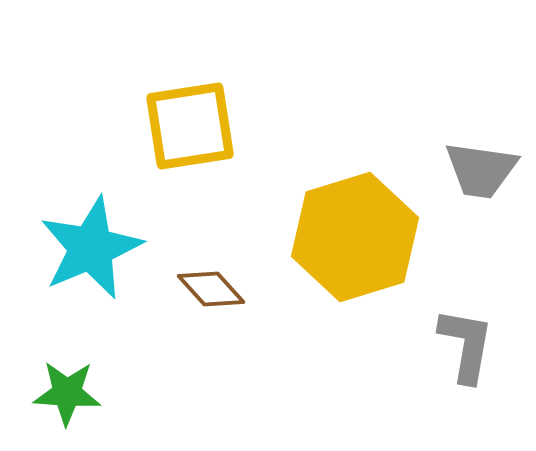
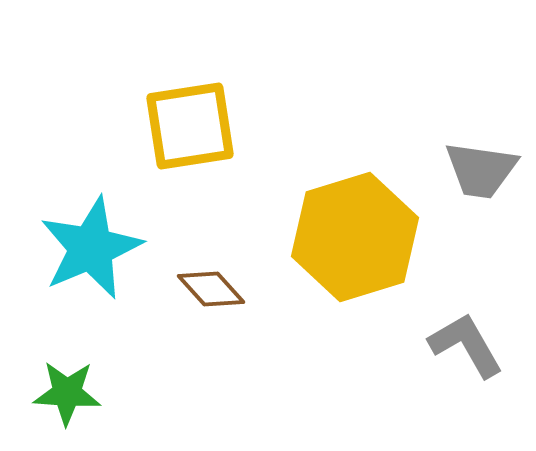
gray L-shape: rotated 40 degrees counterclockwise
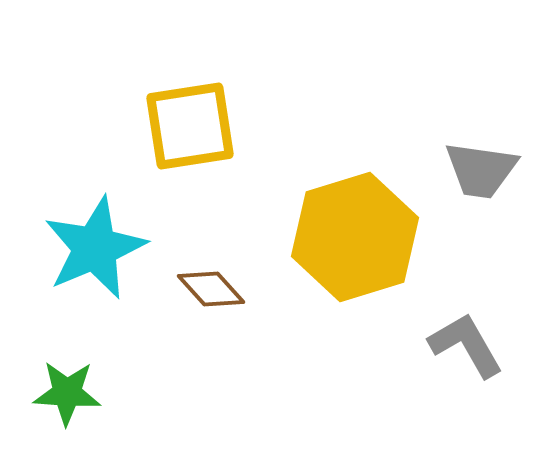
cyan star: moved 4 px right
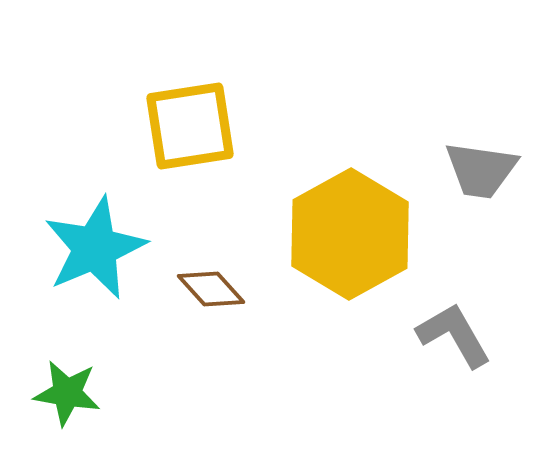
yellow hexagon: moved 5 px left, 3 px up; rotated 12 degrees counterclockwise
gray L-shape: moved 12 px left, 10 px up
green star: rotated 6 degrees clockwise
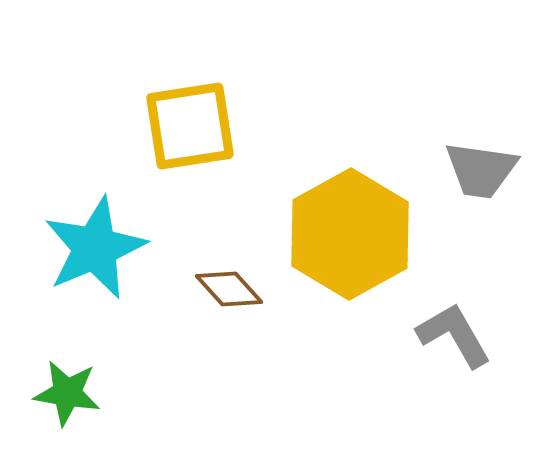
brown diamond: moved 18 px right
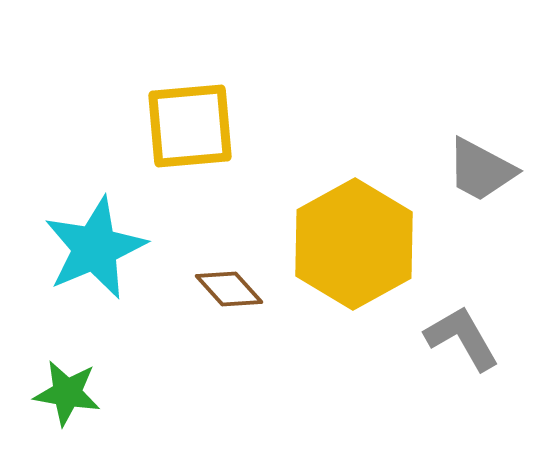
yellow square: rotated 4 degrees clockwise
gray trapezoid: rotated 20 degrees clockwise
yellow hexagon: moved 4 px right, 10 px down
gray L-shape: moved 8 px right, 3 px down
